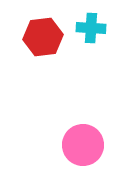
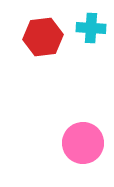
pink circle: moved 2 px up
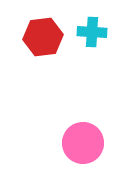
cyan cross: moved 1 px right, 4 px down
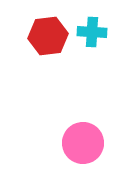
red hexagon: moved 5 px right, 1 px up
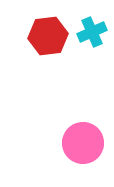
cyan cross: rotated 28 degrees counterclockwise
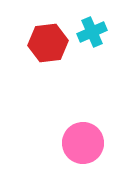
red hexagon: moved 7 px down
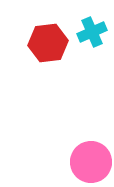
pink circle: moved 8 px right, 19 px down
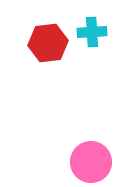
cyan cross: rotated 20 degrees clockwise
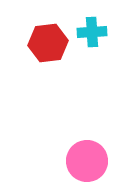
pink circle: moved 4 px left, 1 px up
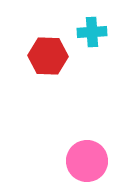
red hexagon: moved 13 px down; rotated 9 degrees clockwise
